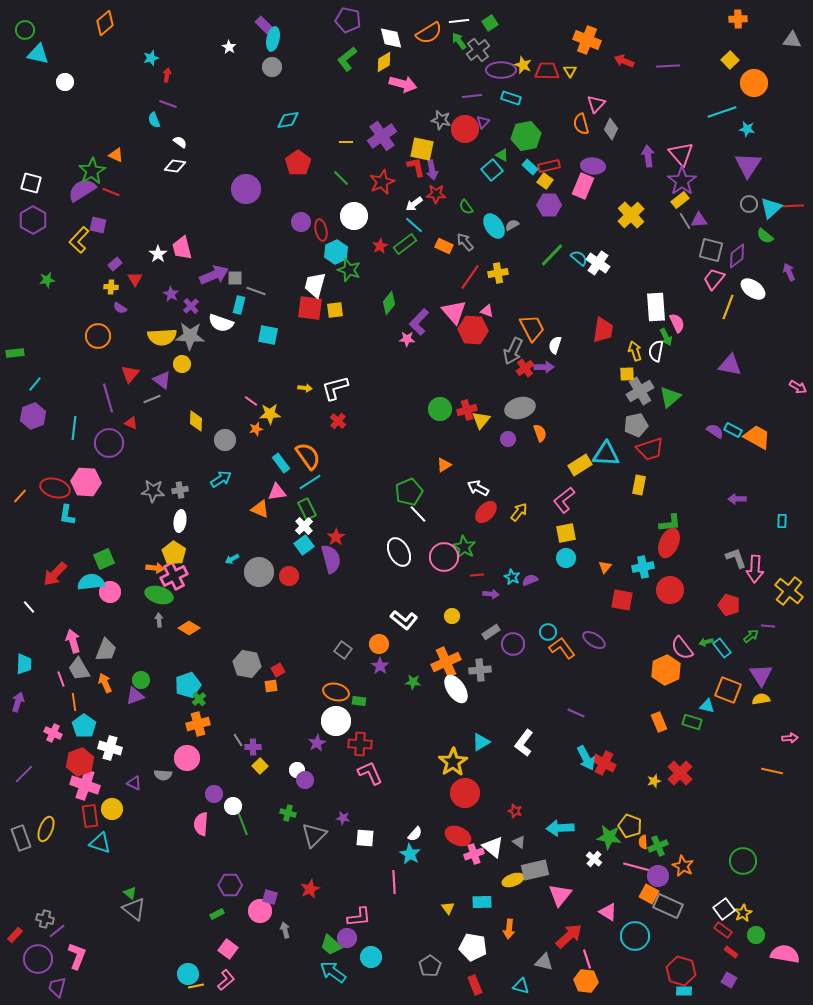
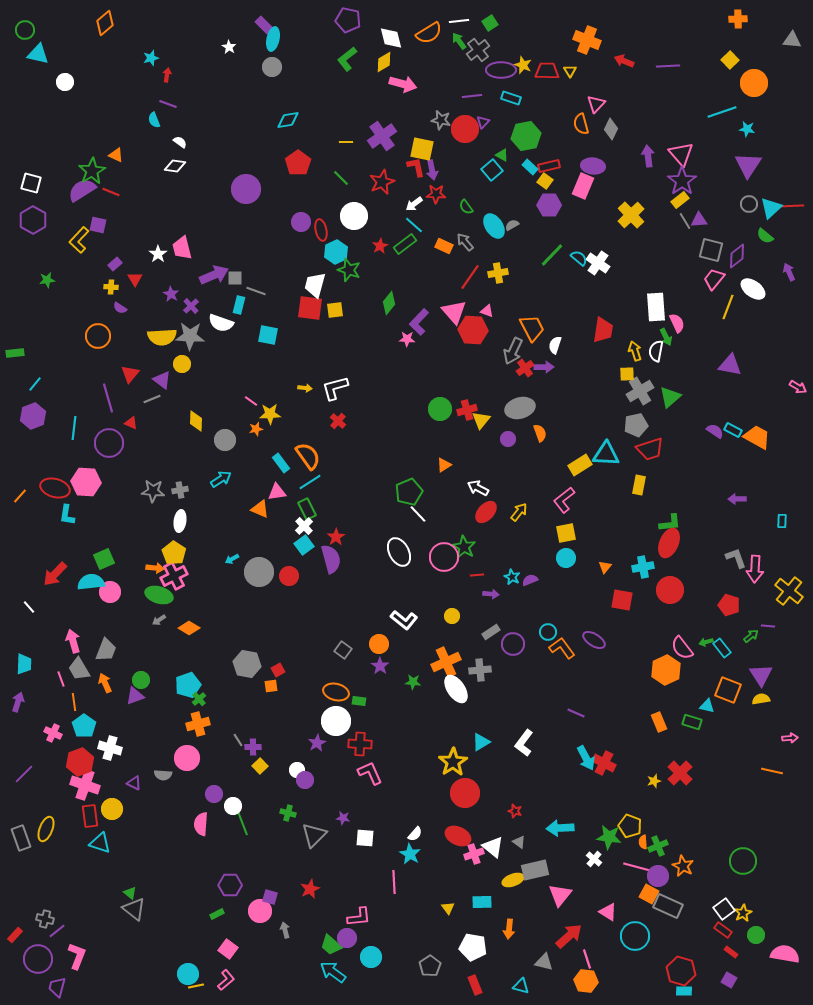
gray arrow at (159, 620): rotated 120 degrees counterclockwise
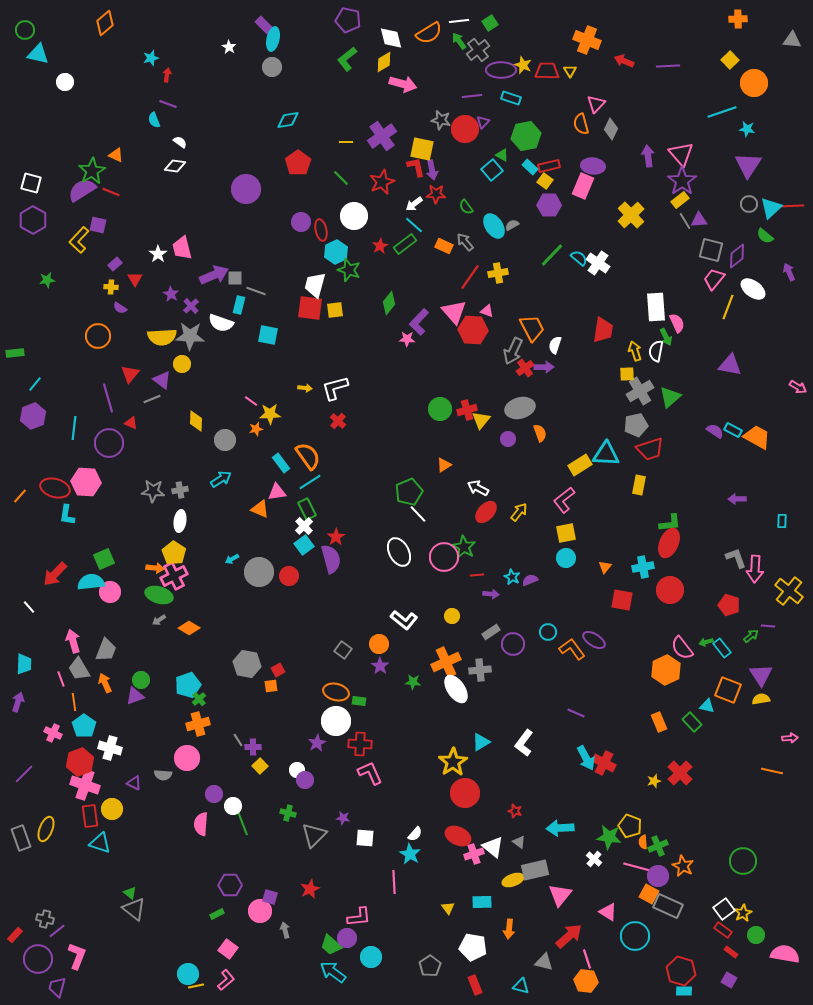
orange L-shape at (562, 648): moved 10 px right, 1 px down
green rectangle at (692, 722): rotated 30 degrees clockwise
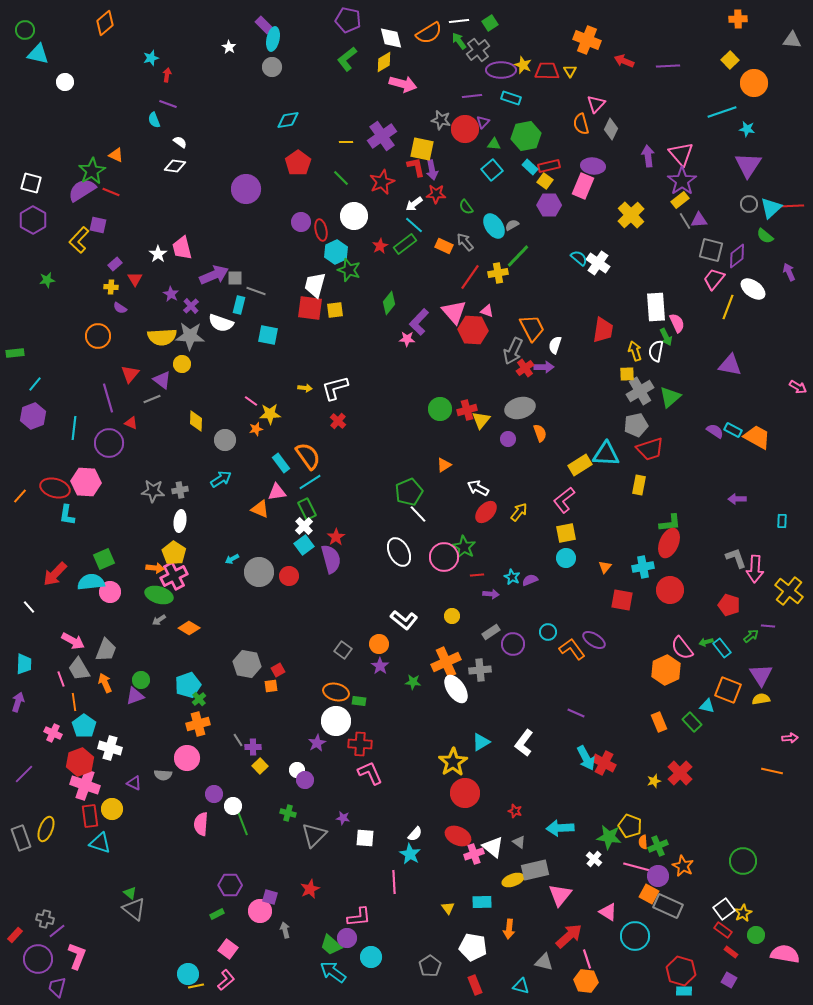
green triangle at (502, 155): moved 8 px left, 11 px up; rotated 24 degrees counterclockwise
green line at (552, 255): moved 34 px left, 1 px down
pink arrow at (73, 641): rotated 135 degrees clockwise
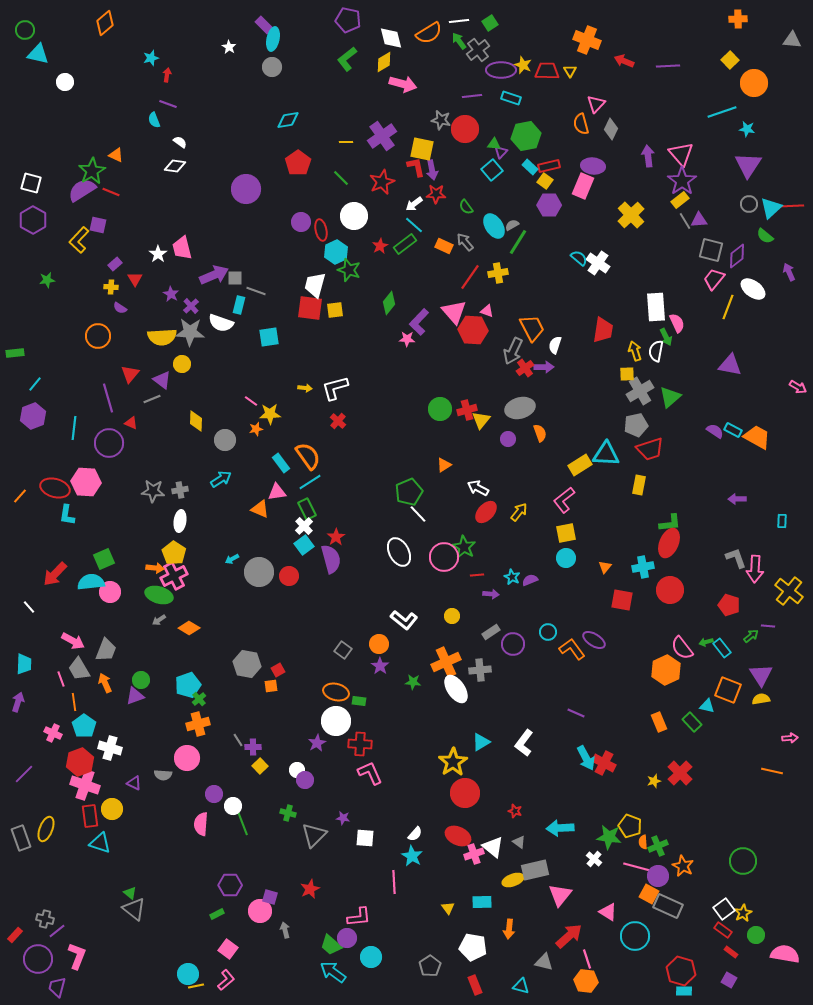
purple triangle at (483, 122): moved 18 px right, 30 px down
green line at (518, 256): moved 14 px up; rotated 12 degrees counterclockwise
cyan square at (268, 335): moved 1 px right, 2 px down; rotated 20 degrees counterclockwise
gray star at (190, 336): moved 4 px up
cyan star at (410, 854): moved 2 px right, 2 px down
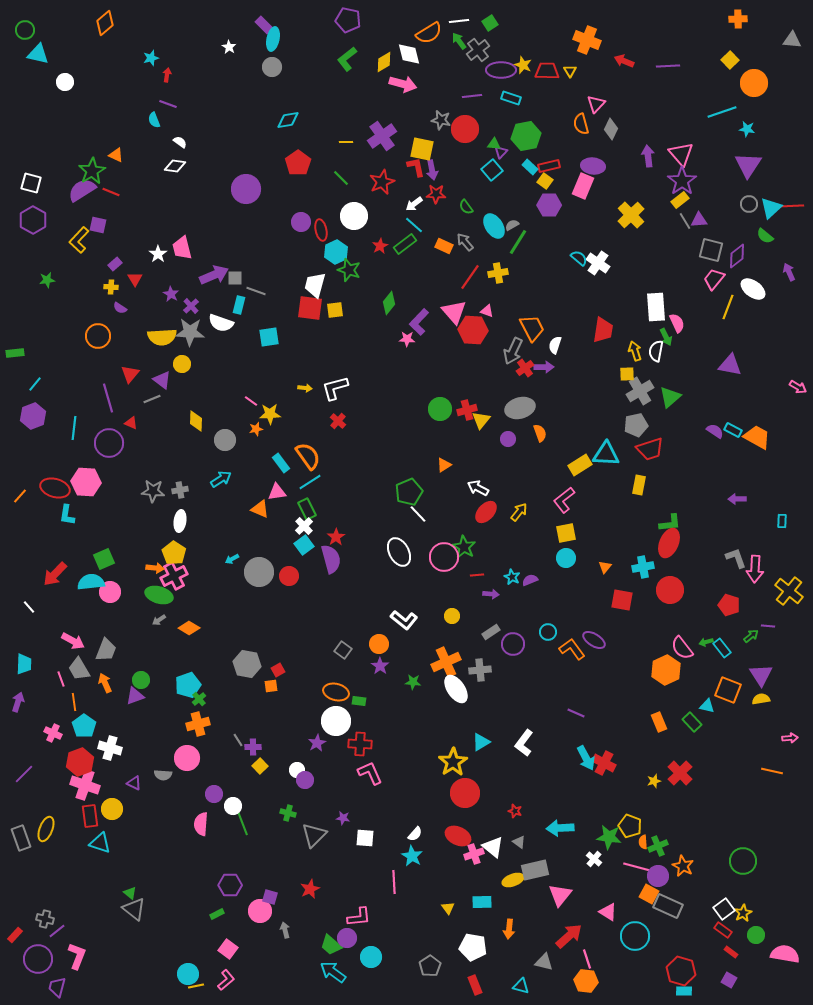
white diamond at (391, 38): moved 18 px right, 16 px down
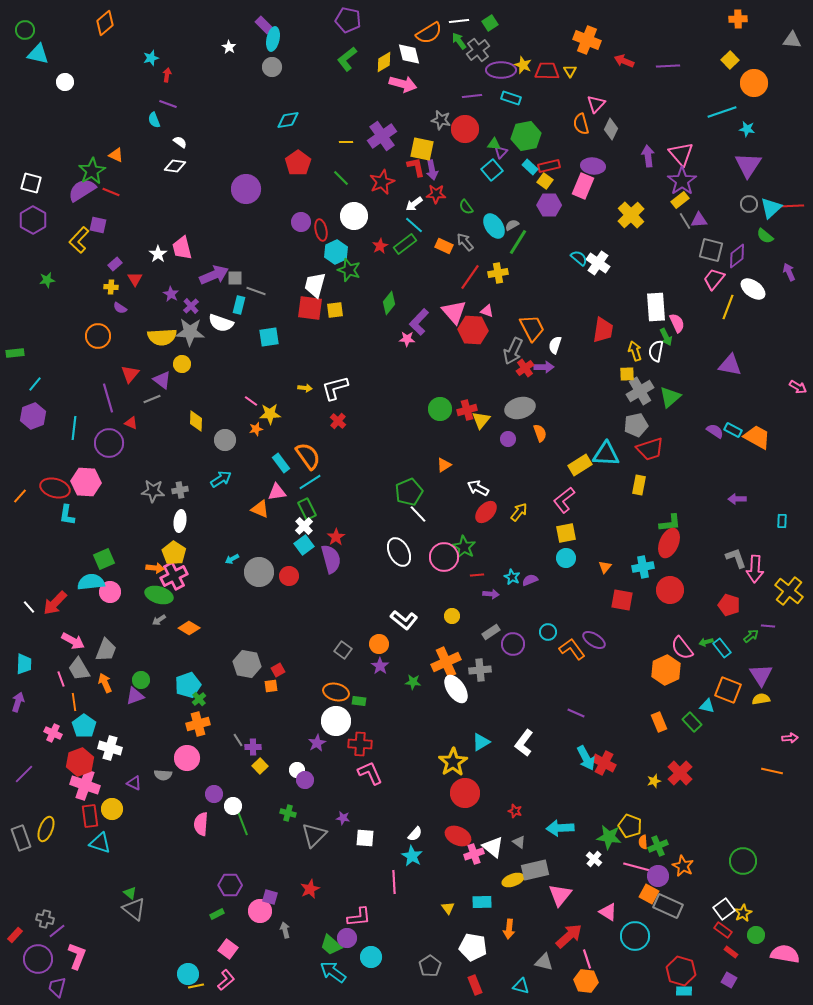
red arrow at (55, 574): moved 29 px down
